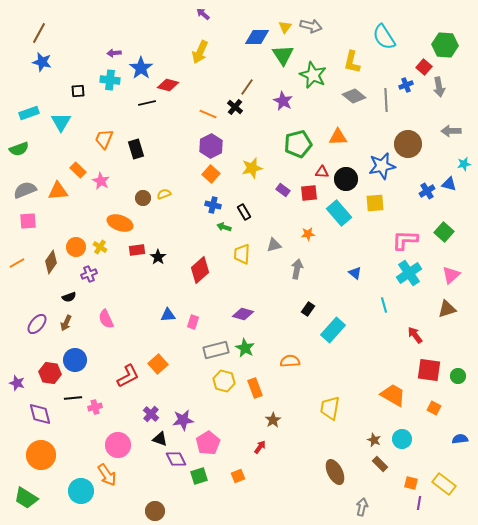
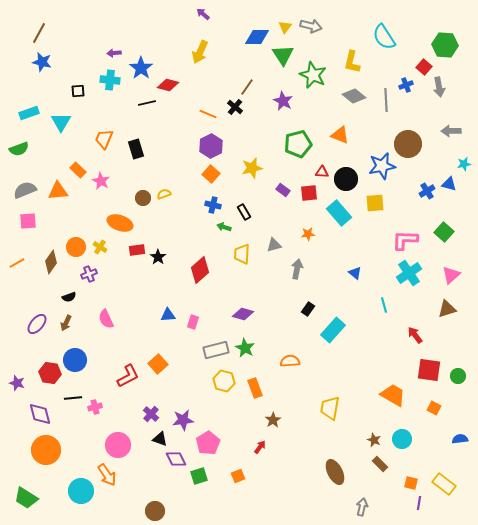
orange triangle at (338, 137): moved 2 px right, 2 px up; rotated 24 degrees clockwise
orange circle at (41, 455): moved 5 px right, 5 px up
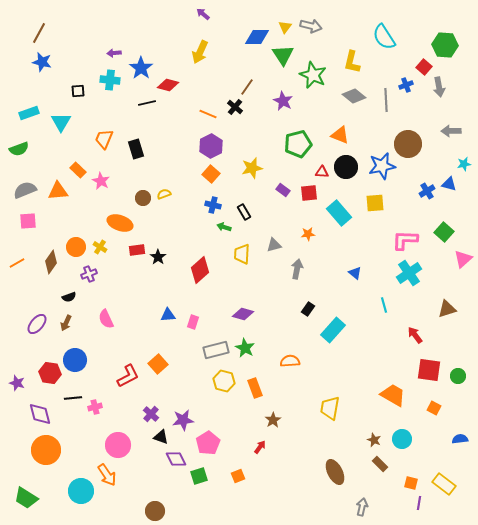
black circle at (346, 179): moved 12 px up
pink triangle at (451, 275): moved 12 px right, 16 px up
black triangle at (160, 439): moved 1 px right, 2 px up
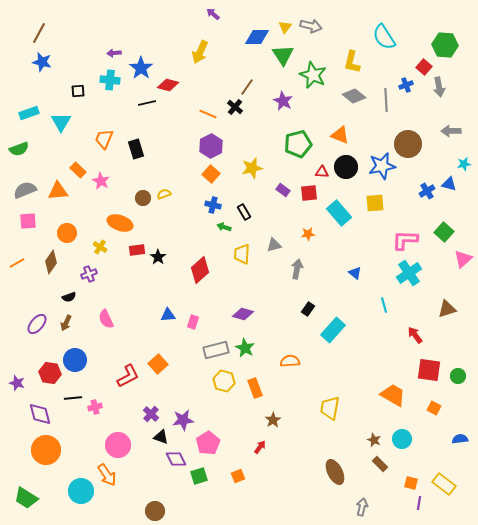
purple arrow at (203, 14): moved 10 px right
orange circle at (76, 247): moved 9 px left, 14 px up
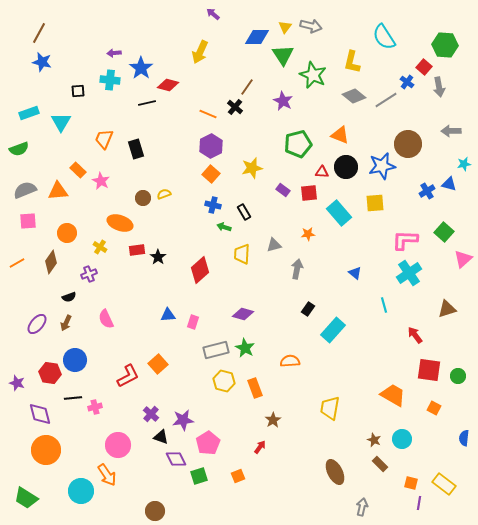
blue cross at (406, 85): moved 1 px right, 3 px up; rotated 32 degrees counterclockwise
gray line at (386, 100): rotated 60 degrees clockwise
blue semicircle at (460, 439): moved 4 px right, 1 px up; rotated 77 degrees counterclockwise
